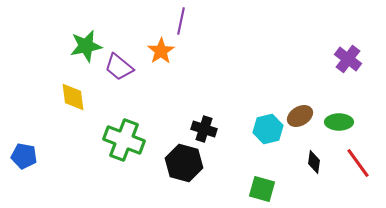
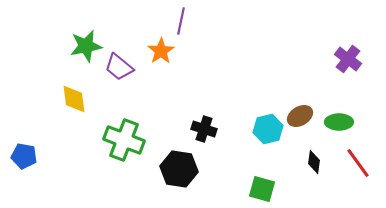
yellow diamond: moved 1 px right, 2 px down
black hexagon: moved 5 px left, 6 px down; rotated 6 degrees counterclockwise
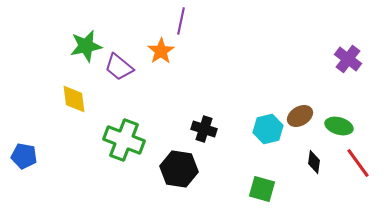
green ellipse: moved 4 px down; rotated 16 degrees clockwise
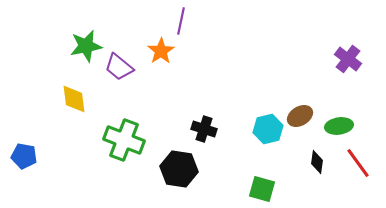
green ellipse: rotated 24 degrees counterclockwise
black diamond: moved 3 px right
